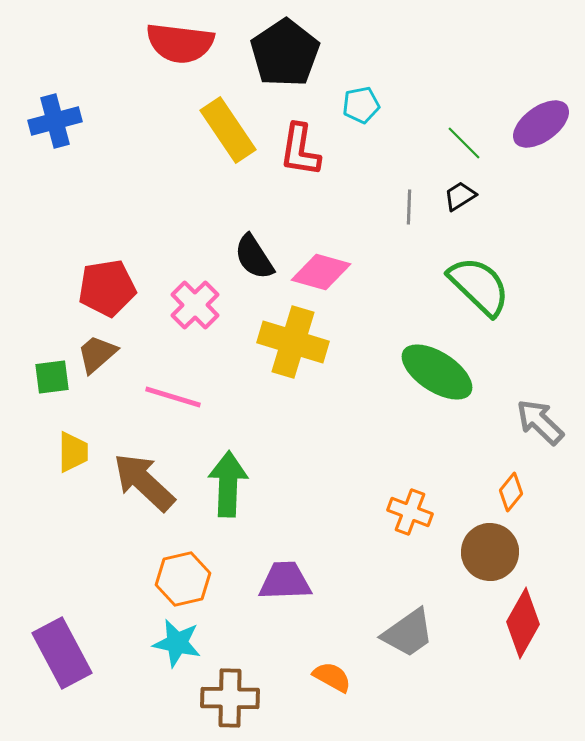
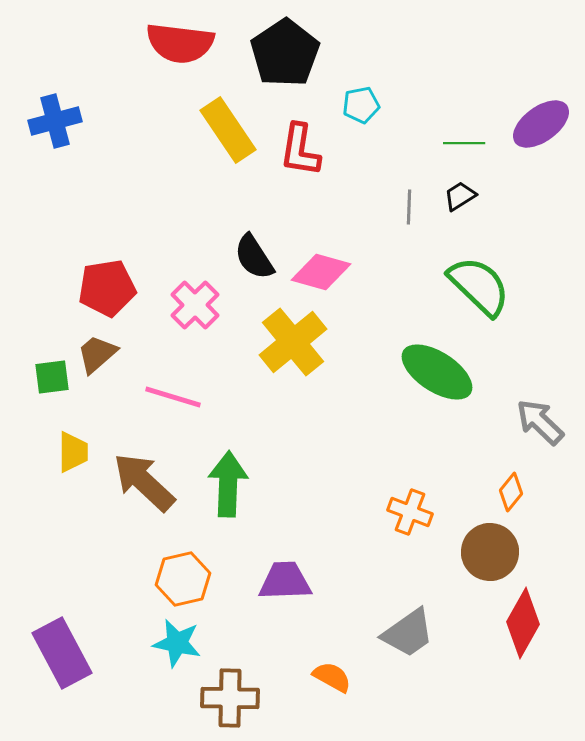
green line: rotated 45 degrees counterclockwise
yellow cross: rotated 34 degrees clockwise
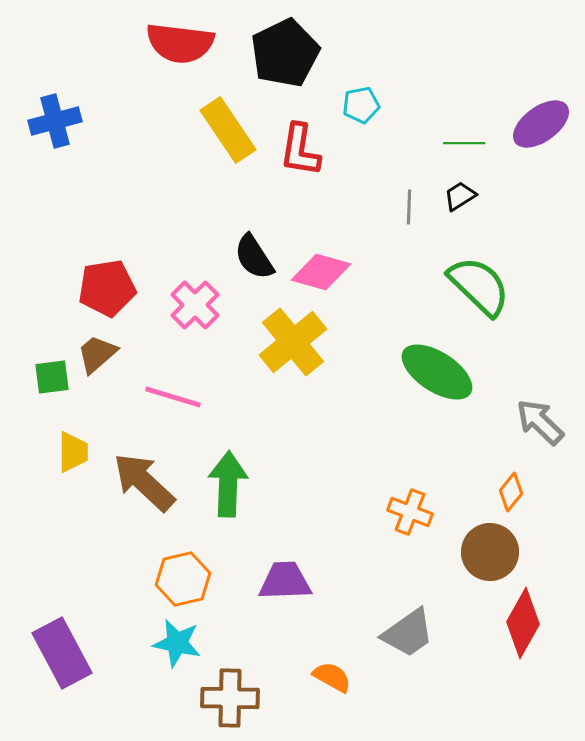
black pentagon: rotated 8 degrees clockwise
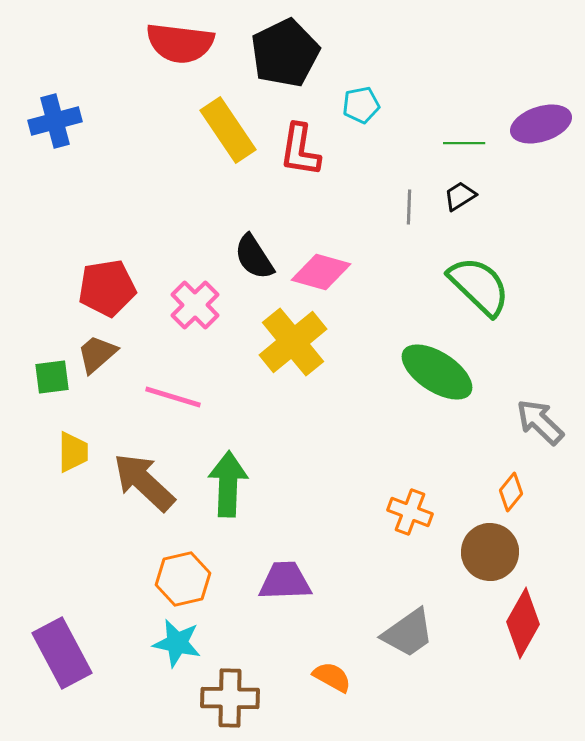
purple ellipse: rotated 18 degrees clockwise
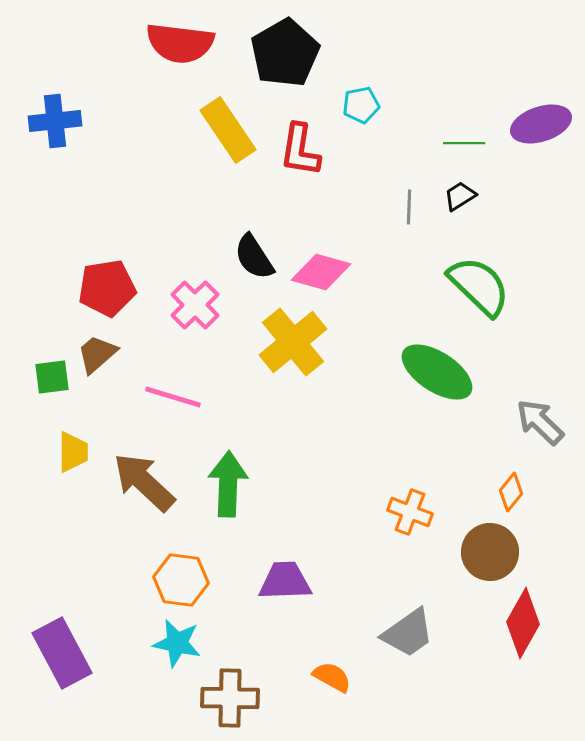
black pentagon: rotated 4 degrees counterclockwise
blue cross: rotated 9 degrees clockwise
orange hexagon: moved 2 px left, 1 px down; rotated 20 degrees clockwise
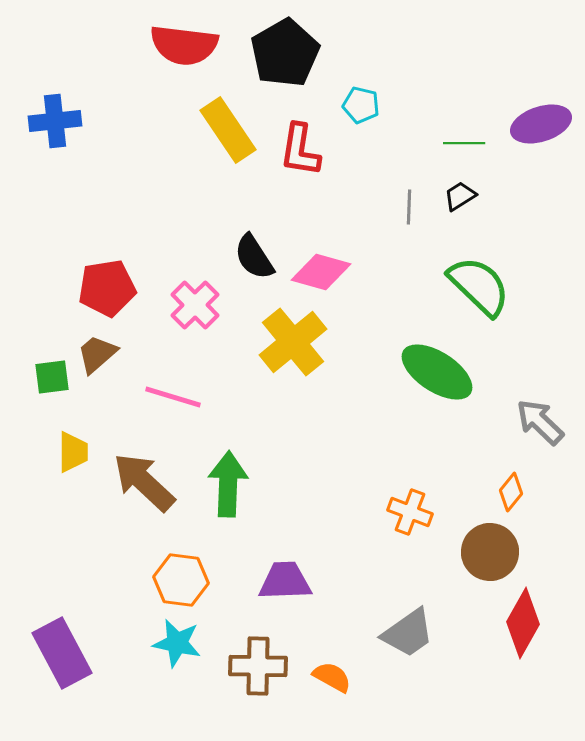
red semicircle: moved 4 px right, 2 px down
cyan pentagon: rotated 24 degrees clockwise
brown cross: moved 28 px right, 32 px up
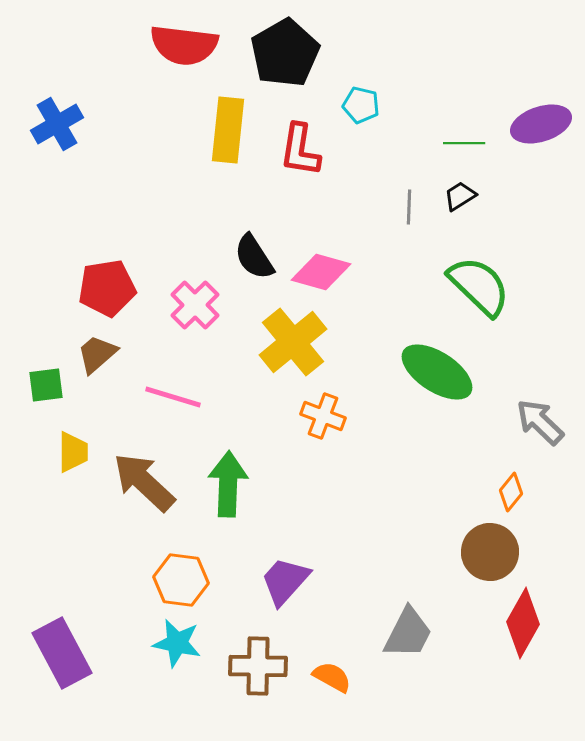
blue cross: moved 2 px right, 3 px down; rotated 24 degrees counterclockwise
yellow rectangle: rotated 40 degrees clockwise
green square: moved 6 px left, 8 px down
orange cross: moved 87 px left, 96 px up
purple trapezoid: rotated 46 degrees counterclockwise
gray trapezoid: rotated 28 degrees counterclockwise
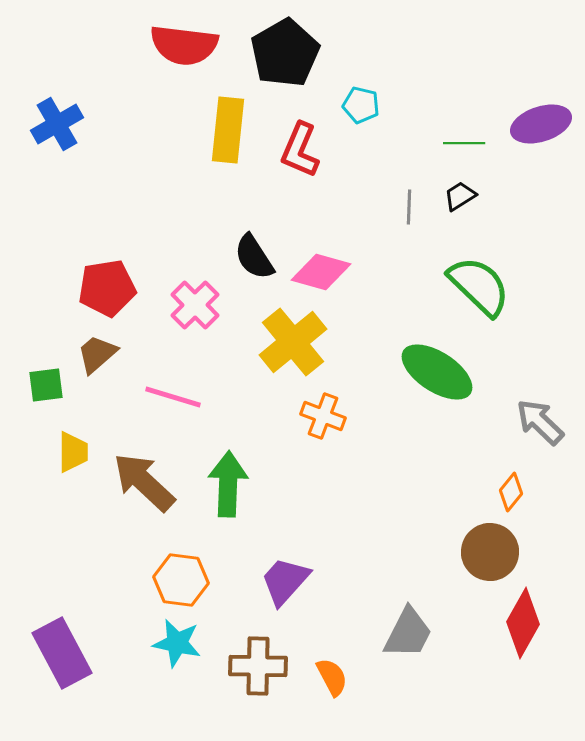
red L-shape: rotated 14 degrees clockwise
orange semicircle: rotated 33 degrees clockwise
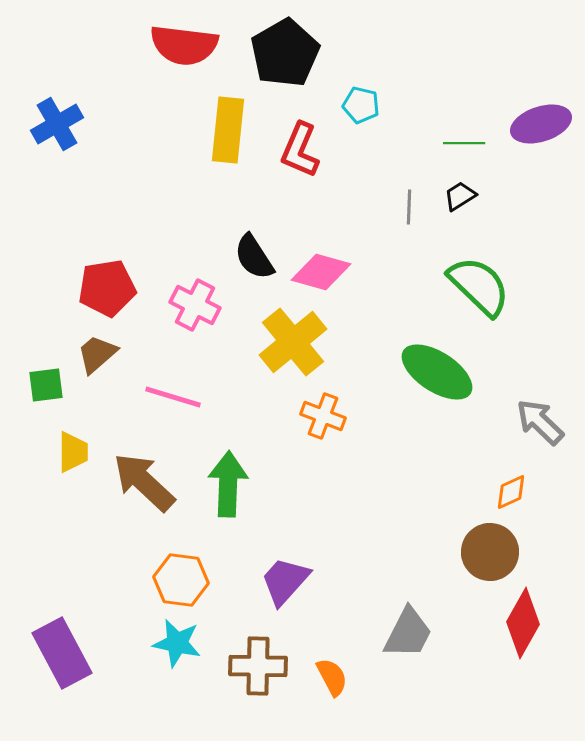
pink cross: rotated 18 degrees counterclockwise
orange diamond: rotated 27 degrees clockwise
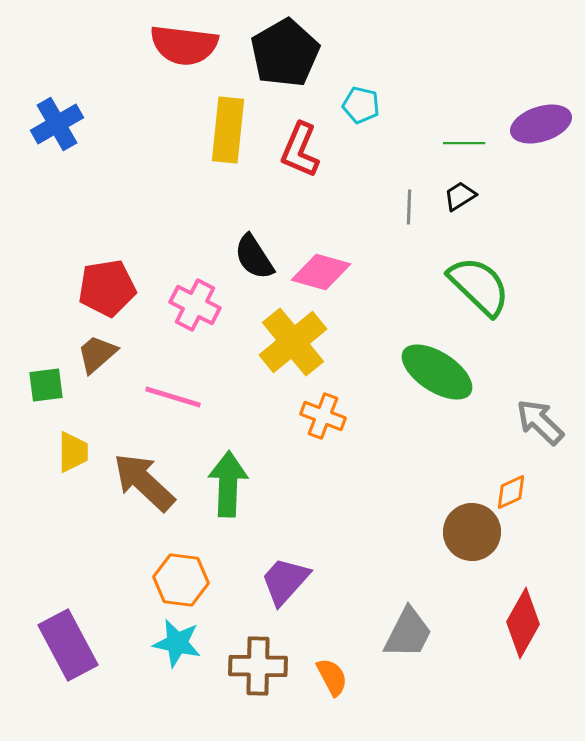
brown circle: moved 18 px left, 20 px up
purple rectangle: moved 6 px right, 8 px up
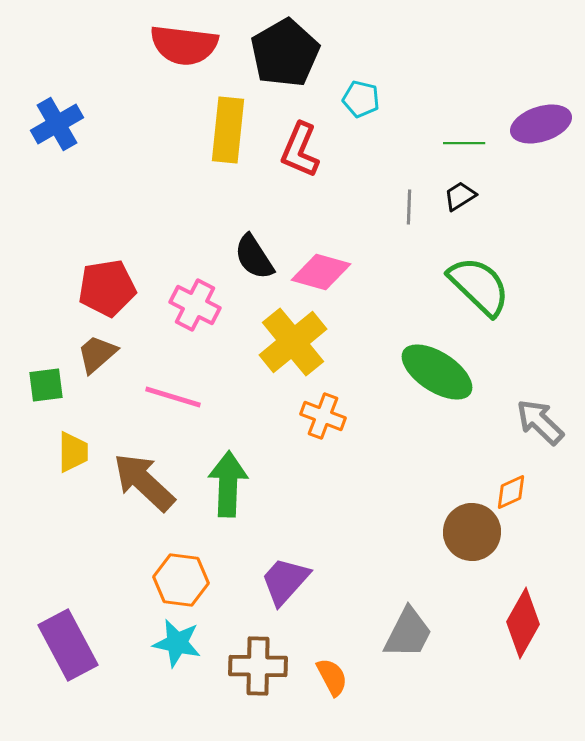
cyan pentagon: moved 6 px up
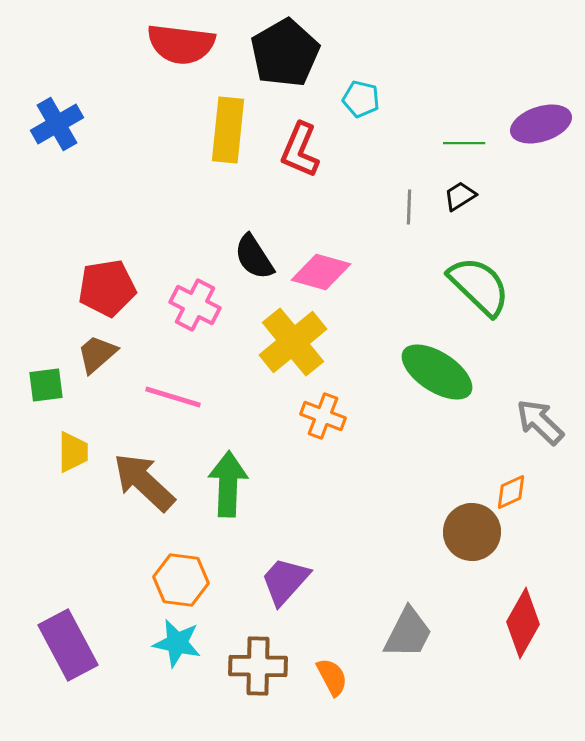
red semicircle: moved 3 px left, 1 px up
